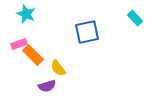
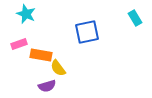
cyan rectangle: rotated 14 degrees clockwise
orange rectangle: moved 8 px right; rotated 35 degrees counterclockwise
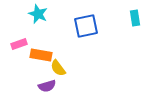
cyan star: moved 12 px right
cyan rectangle: rotated 21 degrees clockwise
blue square: moved 1 px left, 6 px up
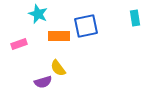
orange rectangle: moved 18 px right, 19 px up; rotated 10 degrees counterclockwise
purple semicircle: moved 4 px left, 4 px up
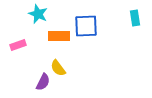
blue square: rotated 10 degrees clockwise
pink rectangle: moved 1 px left, 1 px down
purple semicircle: rotated 48 degrees counterclockwise
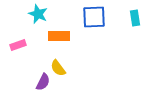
blue square: moved 8 px right, 9 px up
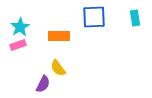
cyan star: moved 18 px left, 13 px down; rotated 18 degrees clockwise
purple semicircle: moved 2 px down
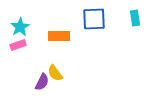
blue square: moved 2 px down
yellow semicircle: moved 3 px left, 5 px down
purple semicircle: moved 1 px left, 2 px up
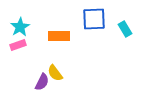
cyan rectangle: moved 10 px left, 11 px down; rotated 21 degrees counterclockwise
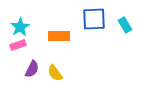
cyan rectangle: moved 4 px up
purple semicircle: moved 10 px left, 13 px up
